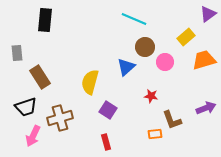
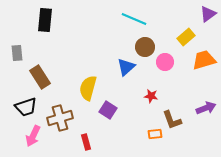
yellow semicircle: moved 2 px left, 6 px down
red rectangle: moved 20 px left
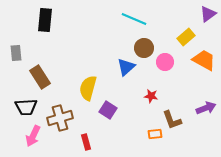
brown circle: moved 1 px left, 1 px down
gray rectangle: moved 1 px left
orange trapezoid: rotated 45 degrees clockwise
black trapezoid: rotated 15 degrees clockwise
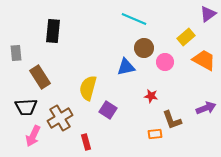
black rectangle: moved 8 px right, 11 px down
blue triangle: rotated 30 degrees clockwise
brown cross: rotated 15 degrees counterclockwise
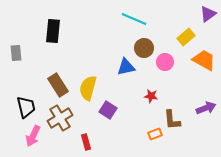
brown rectangle: moved 18 px right, 8 px down
black trapezoid: rotated 100 degrees counterclockwise
brown L-shape: rotated 15 degrees clockwise
orange rectangle: rotated 16 degrees counterclockwise
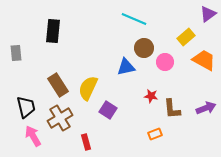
yellow semicircle: rotated 10 degrees clockwise
brown L-shape: moved 11 px up
pink arrow: rotated 125 degrees clockwise
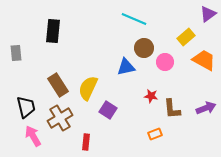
red rectangle: rotated 21 degrees clockwise
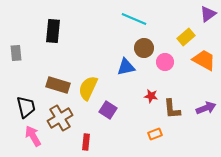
brown rectangle: rotated 40 degrees counterclockwise
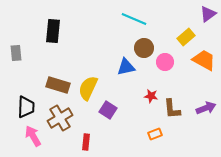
black trapezoid: rotated 15 degrees clockwise
